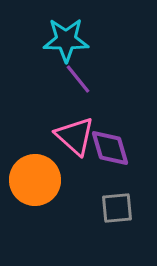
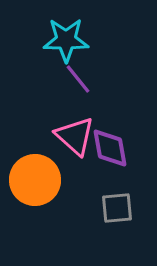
purple diamond: rotated 6 degrees clockwise
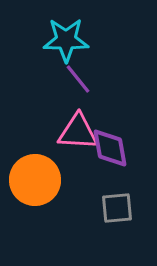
pink triangle: moved 3 px right, 4 px up; rotated 39 degrees counterclockwise
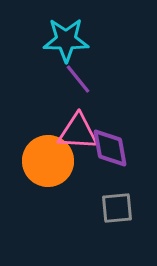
orange circle: moved 13 px right, 19 px up
